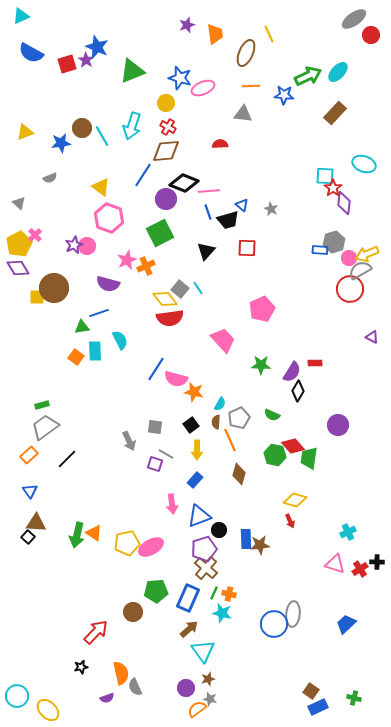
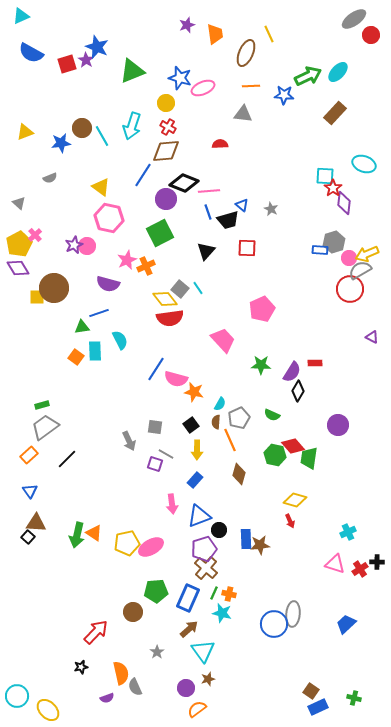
pink hexagon at (109, 218): rotated 8 degrees counterclockwise
gray star at (210, 699): moved 53 px left, 47 px up; rotated 24 degrees clockwise
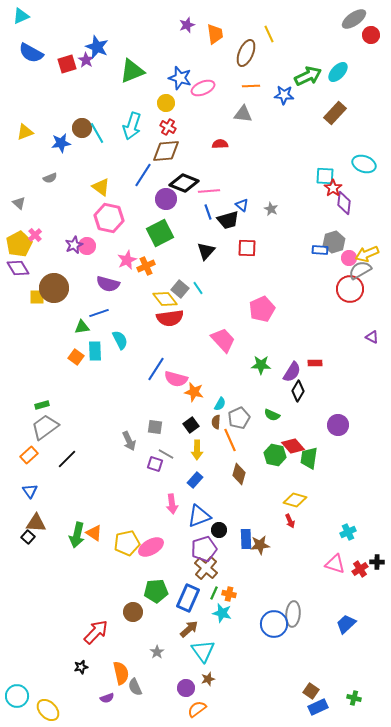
cyan line at (102, 136): moved 5 px left, 3 px up
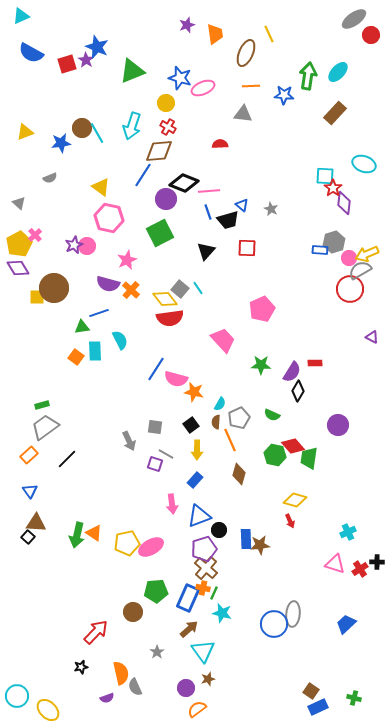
green arrow at (308, 76): rotated 56 degrees counterclockwise
brown diamond at (166, 151): moved 7 px left
orange cross at (146, 266): moved 15 px left, 24 px down; rotated 24 degrees counterclockwise
orange cross at (229, 594): moved 26 px left, 6 px up
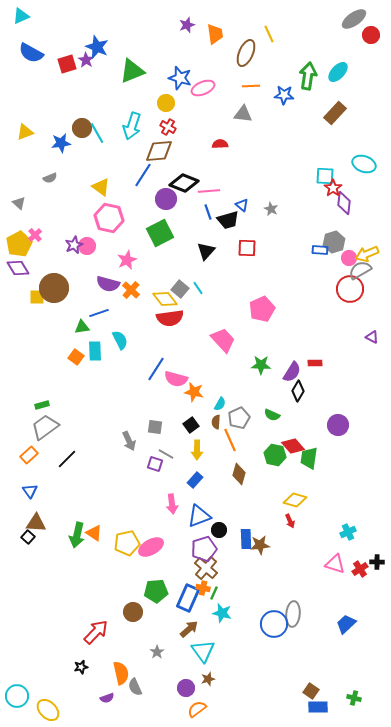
blue rectangle at (318, 707): rotated 24 degrees clockwise
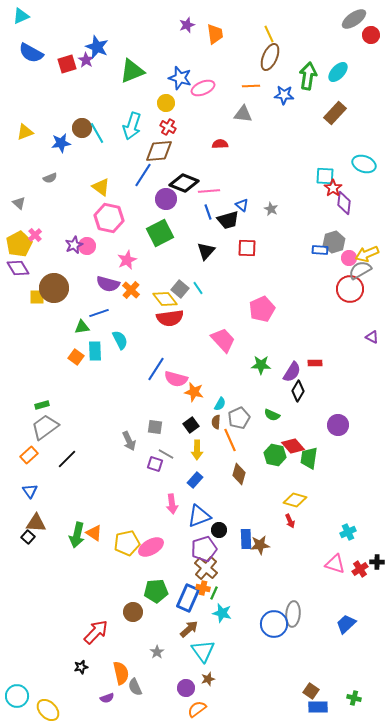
brown ellipse at (246, 53): moved 24 px right, 4 px down
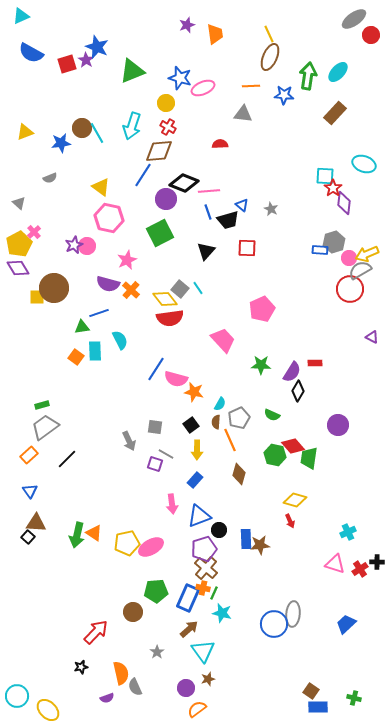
pink cross at (35, 235): moved 1 px left, 3 px up
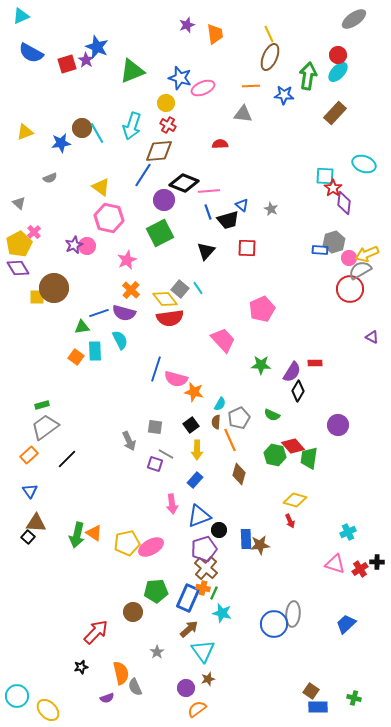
red circle at (371, 35): moved 33 px left, 20 px down
red cross at (168, 127): moved 2 px up
purple circle at (166, 199): moved 2 px left, 1 px down
purple semicircle at (108, 284): moved 16 px right, 29 px down
blue line at (156, 369): rotated 15 degrees counterclockwise
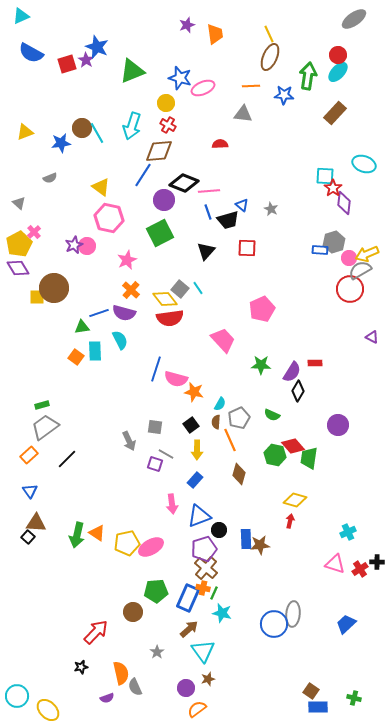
red arrow at (290, 521): rotated 144 degrees counterclockwise
orange triangle at (94, 533): moved 3 px right
